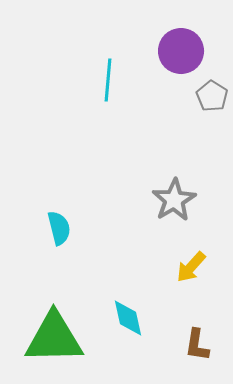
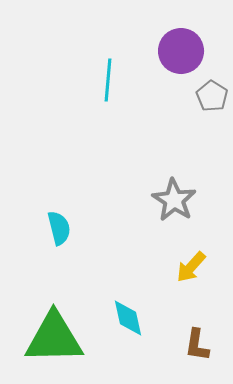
gray star: rotated 9 degrees counterclockwise
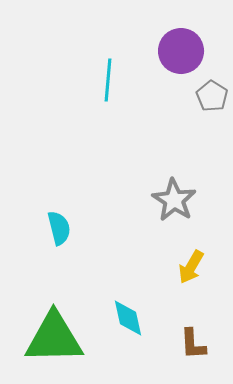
yellow arrow: rotated 12 degrees counterclockwise
brown L-shape: moved 4 px left, 1 px up; rotated 12 degrees counterclockwise
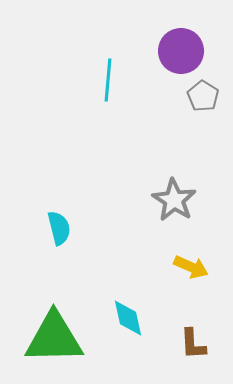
gray pentagon: moved 9 px left
yellow arrow: rotated 96 degrees counterclockwise
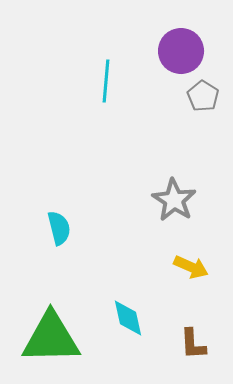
cyan line: moved 2 px left, 1 px down
green triangle: moved 3 px left
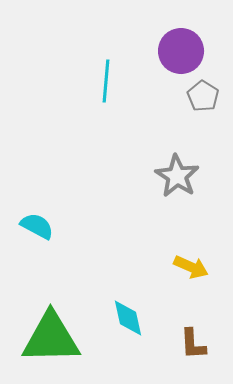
gray star: moved 3 px right, 24 px up
cyan semicircle: moved 22 px left, 2 px up; rotated 48 degrees counterclockwise
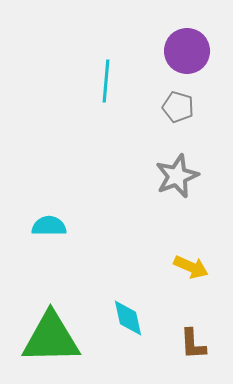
purple circle: moved 6 px right
gray pentagon: moved 25 px left, 11 px down; rotated 16 degrees counterclockwise
gray star: rotated 18 degrees clockwise
cyan semicircle: moved 12 px right; rotated 28 degrees counterclockwise
